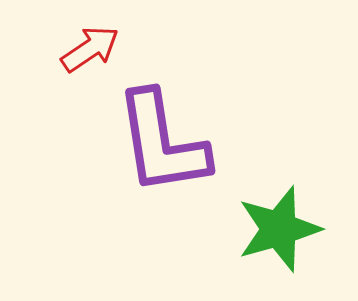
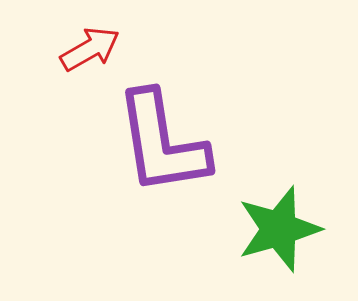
red arrow: rotated 4 degrees clockwise
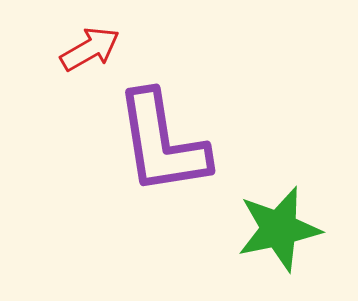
green star: rotated 4 degrees clockwise
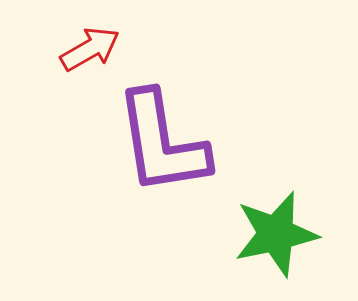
green star: moved 3 px left, 5 px down
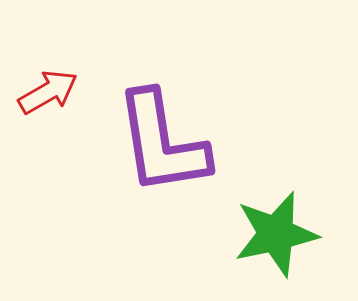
red arrow: moved 42 px left, 43 px down
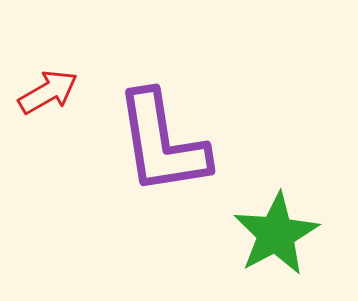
green star: rotated 16 degrees counterclockwise
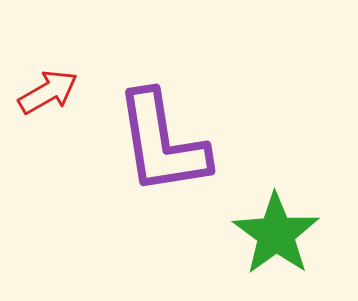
green star: rotated 8 degrees counterclockwise
